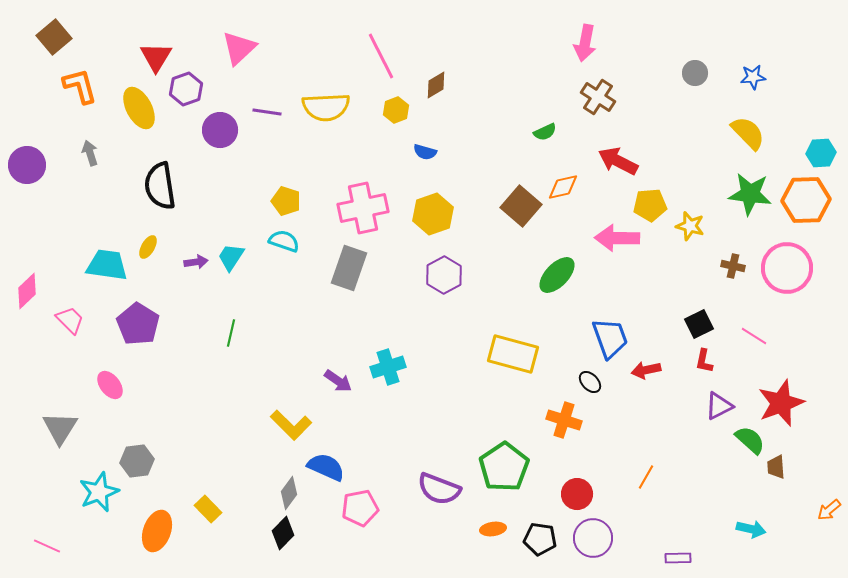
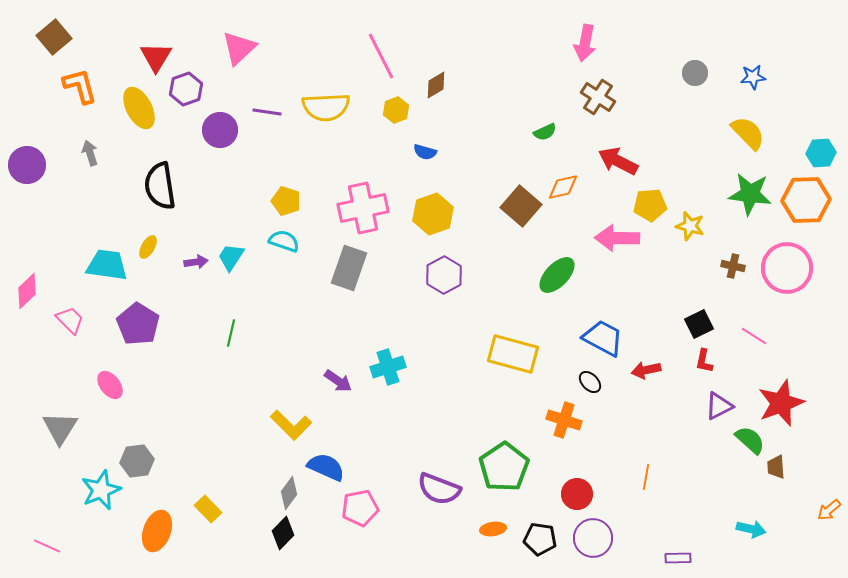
blue trapezoid at (610, 338): moved 7 px left; rotated 42 degrees counterclockwise
orange line at (646, 477): rotated 20 degrees counterclockwise
cyan star at (99, 492): moved 2 px right, 2 px up
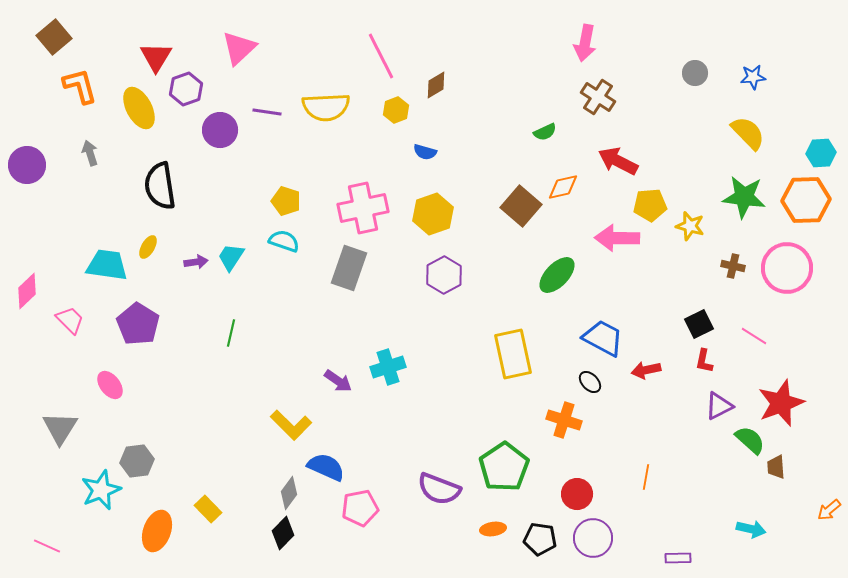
green star at (750, 194): moved 6 px left, 3 px down
yellow rectangle at (513, 354): rotated 63 degrees clockwise
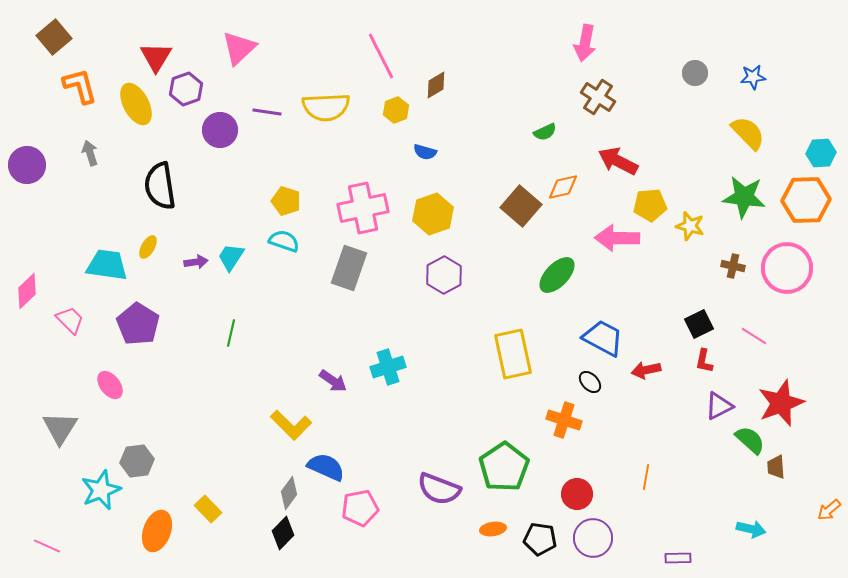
yellow ellipse at (139, 108): moved 3 px left, 4 px up
purple arrow at (338, 381): moved 5 px left
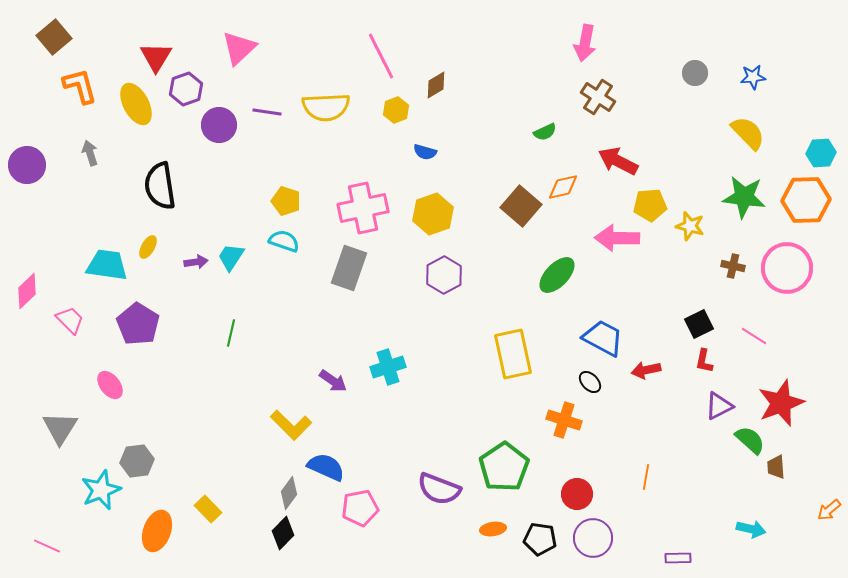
purple circle at (220, 130): moved 1 px left, 5 px up
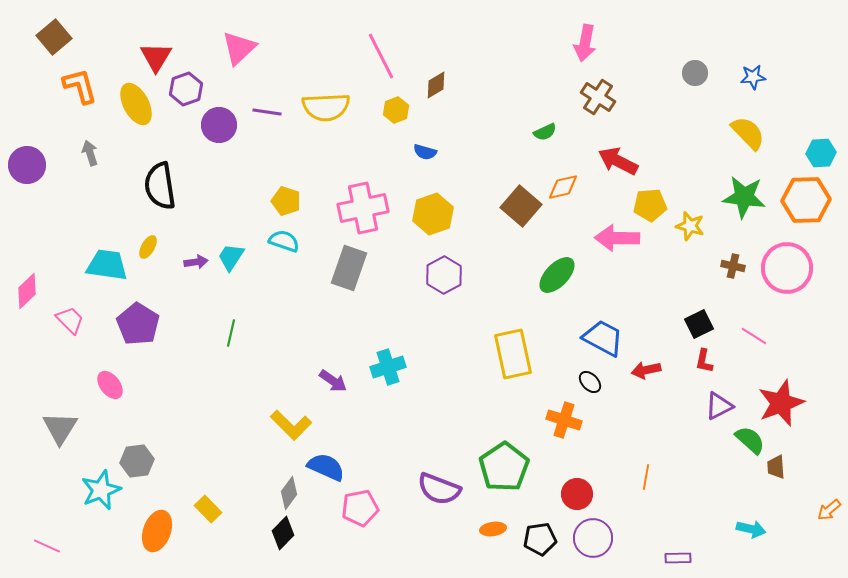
black pentagon at (540, 539): rotated 16 degrees counterclockwise
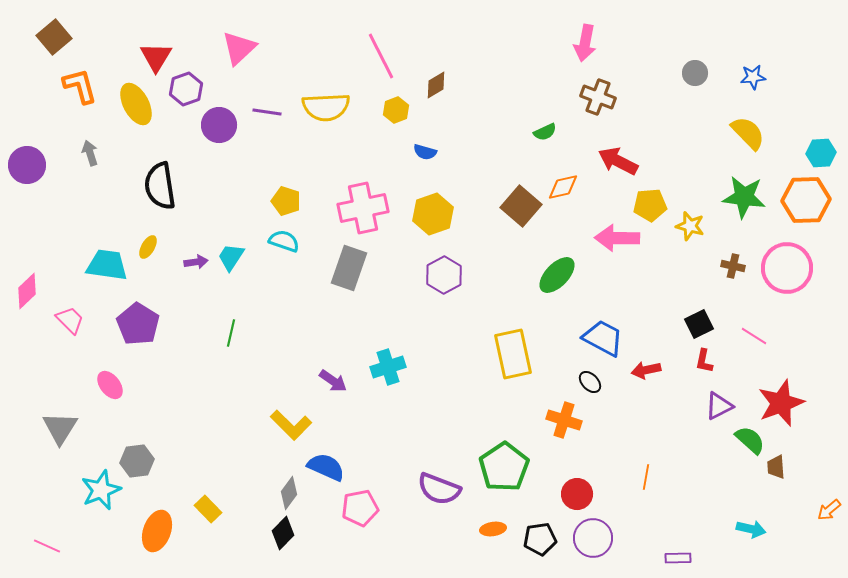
brown cross at (598, 97): rotated 12 degrees counterclockwise
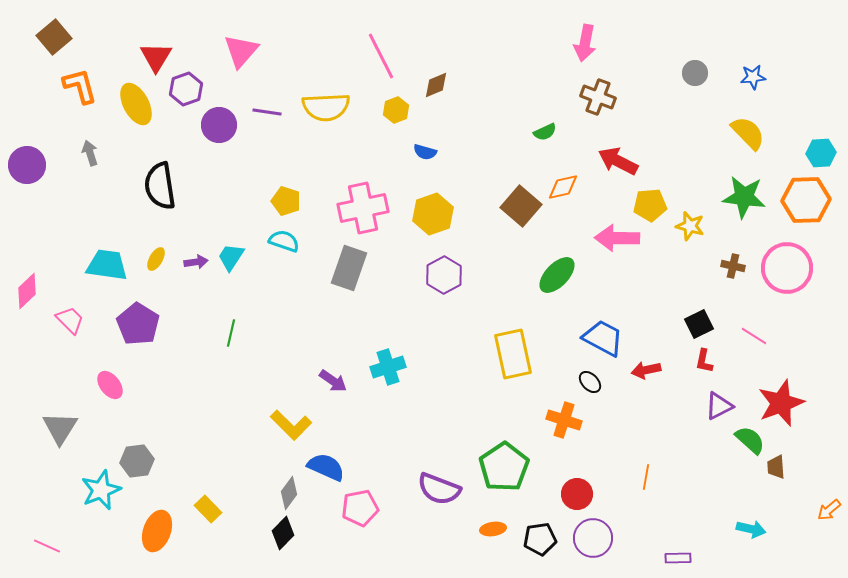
pink triangle at (239, 48): moved 2 px right, 3 px down; rotated 6 degrees counterclockwise
brown diamond at (436, 85): rotated 8 degrees clockwise
yellow ellipse at (148, 247): moved 8 px right, 12 px down
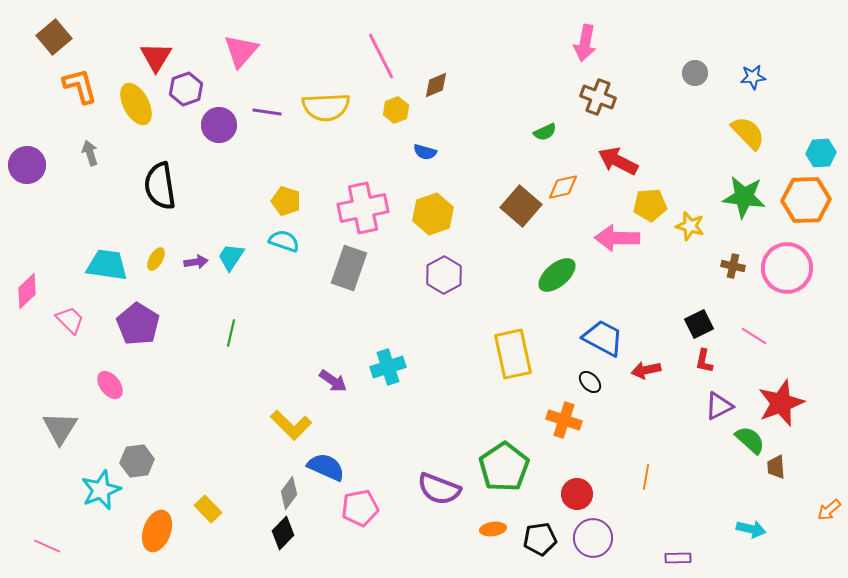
green ellipse at (557, 275): rotated 6 degrees clockwise
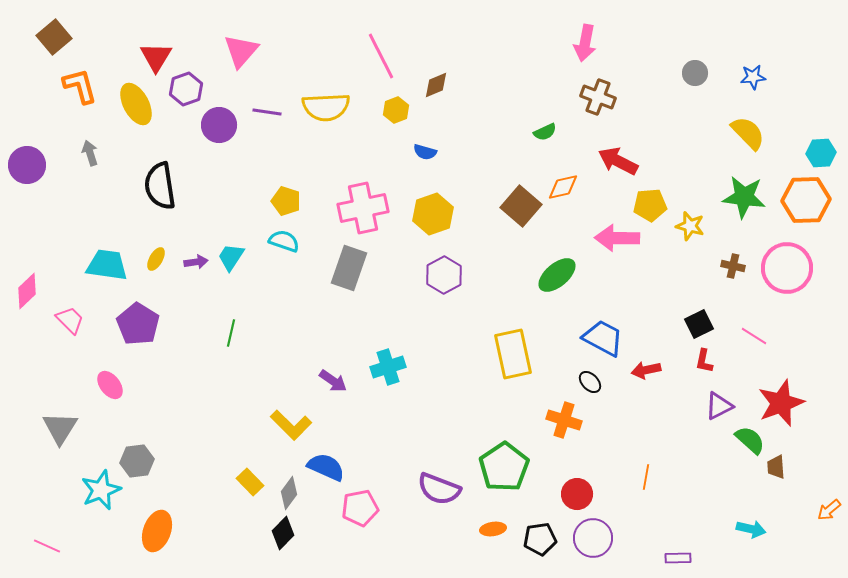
yellow rectangle at (208, 509): moved 42 px right, 27 px up
